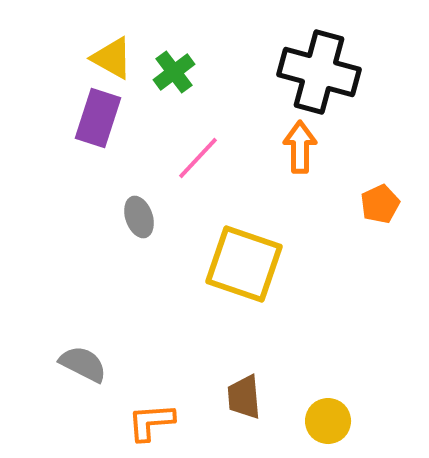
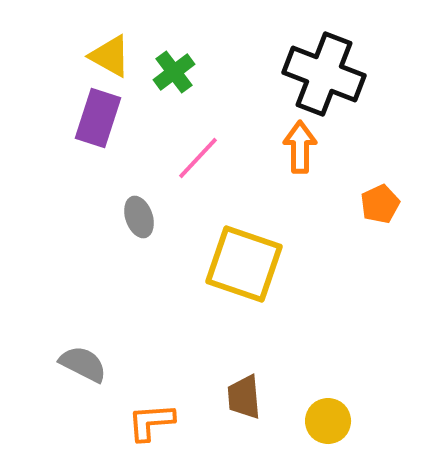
yellow triangle: moved 2 px left, 2 px up
black cross: moved 5 px right, 2 px down; rotated 6 degrees clockwise
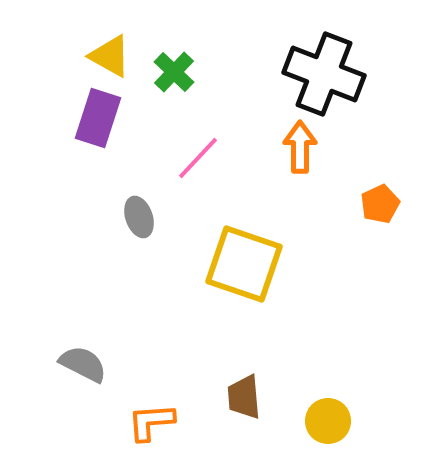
green cross: rotated 9 degrees counterclockwise
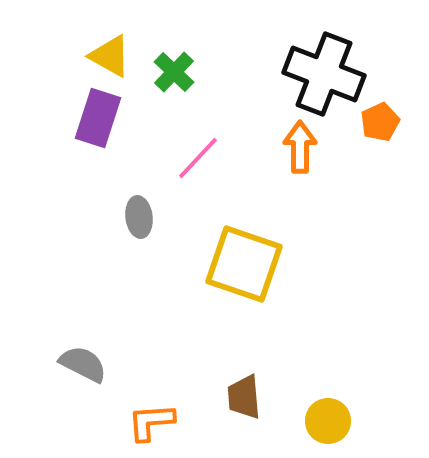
orange pentagon: moved 82 px up
gray ellipse: rotated 12 degrees clockwise
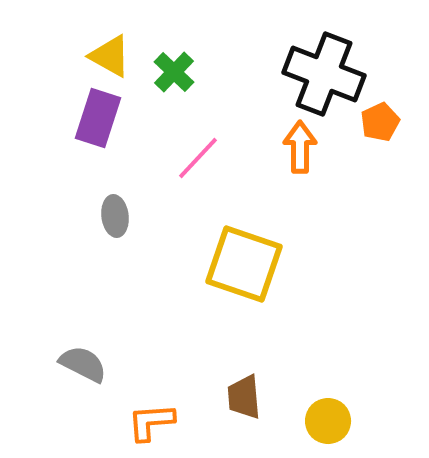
gray ellipse: moved 24 px left, 1 px up
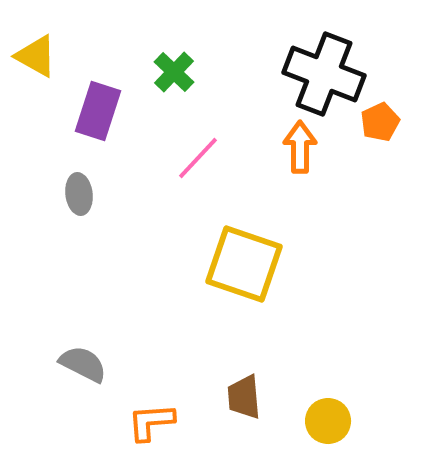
yellow triangle: moved 74 px left
purple rectangle: moved 7 px up
gray ellipse: moved 36 px left, 22 px up
